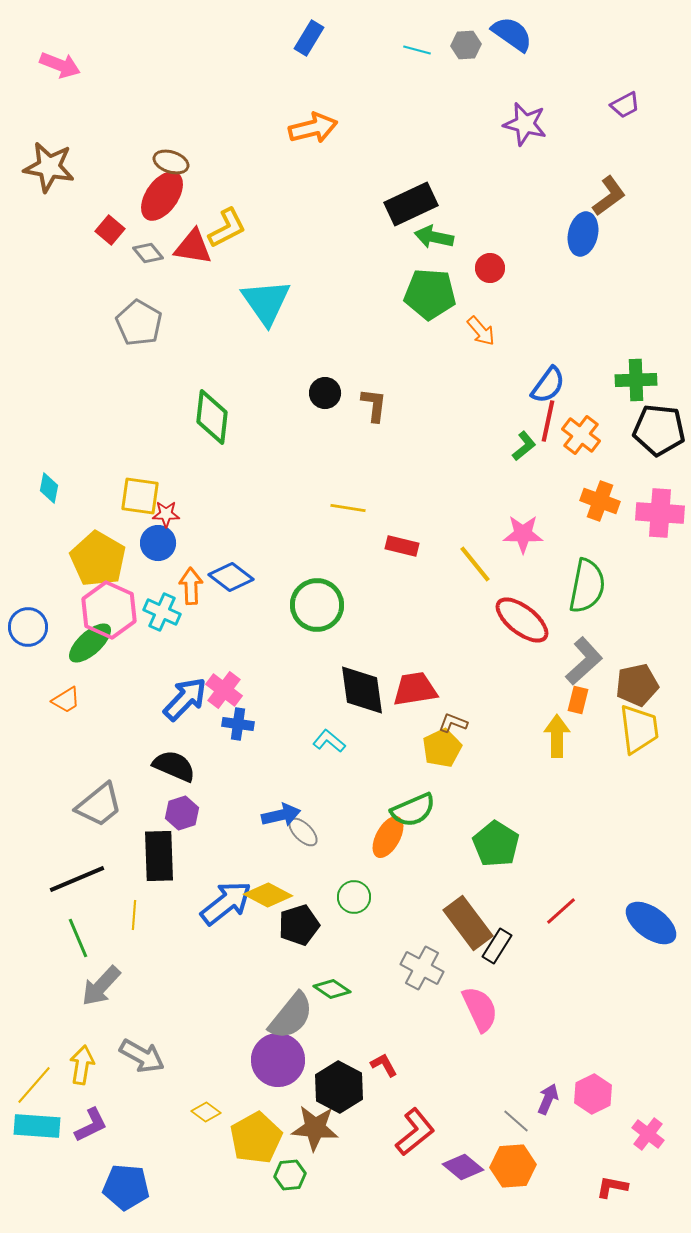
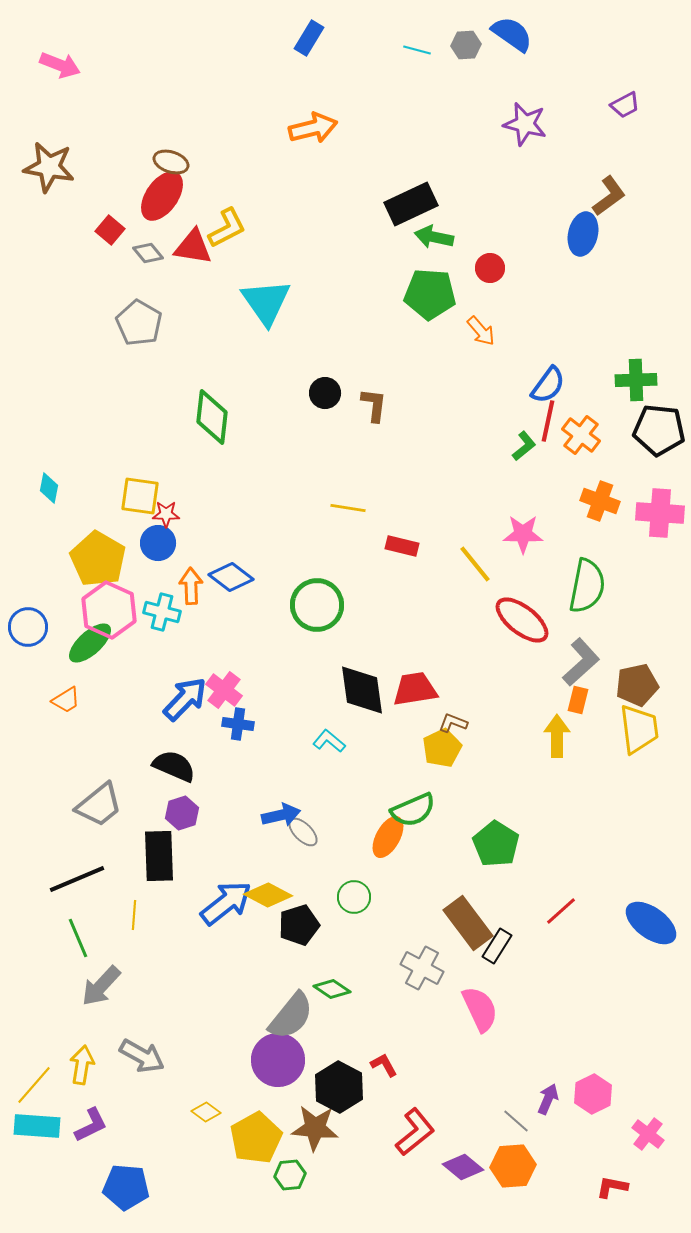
cyan cross at (162, 612): rotated 9 degrees counterclockwise
gray L-shape at (584, 661): moved 3 px left, 1 px down
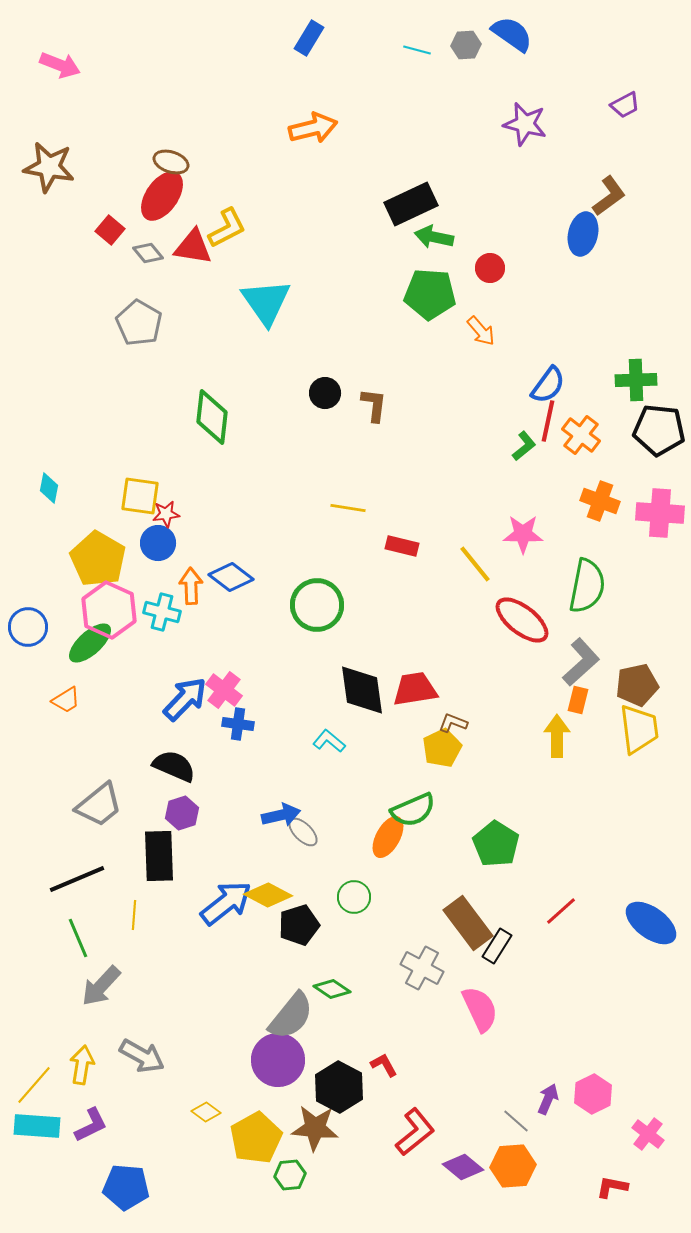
red star at (166, 514): rotated 8 degrees counterclockwise
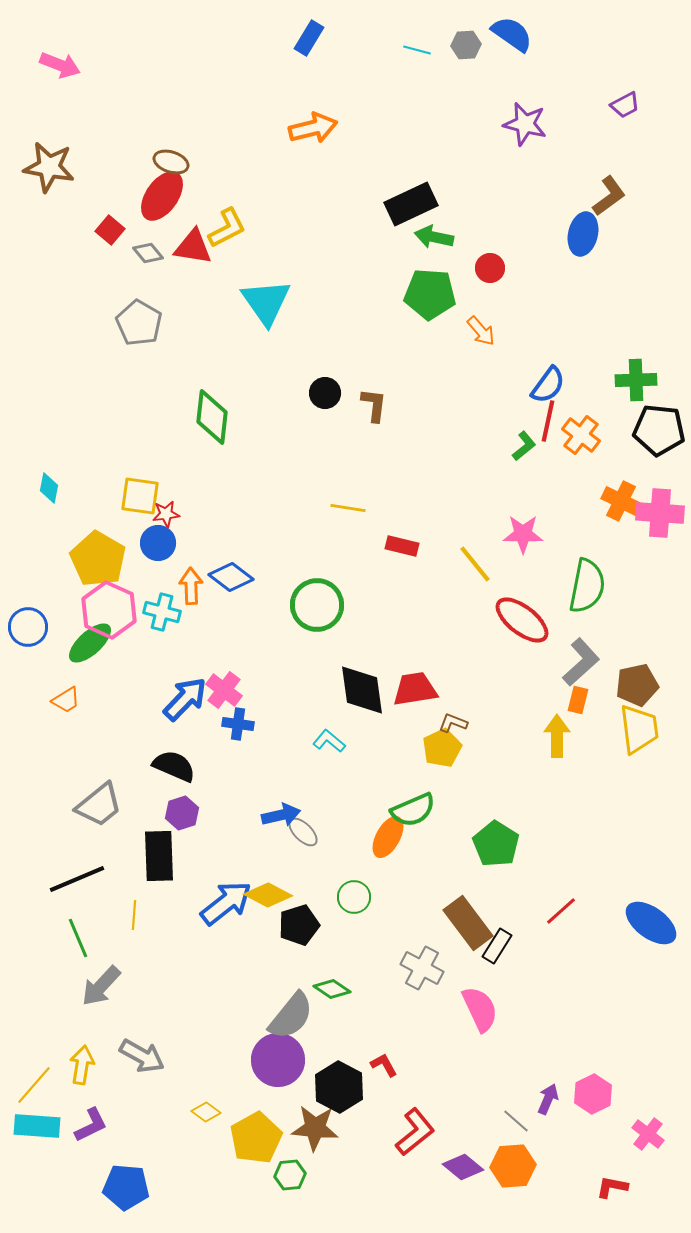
orange cross at (600, 501): moved 21 px right; rotated 6 degrees clockwise
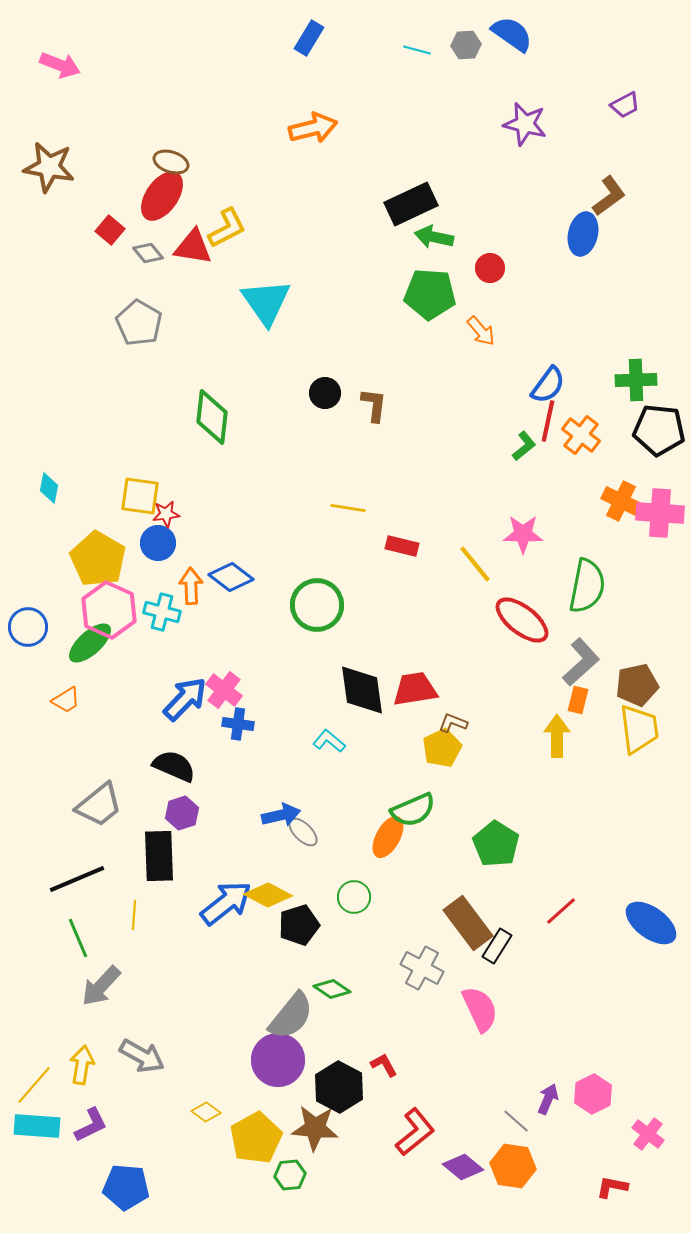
orange hexagon at (513, 1166): rotated 12 degrees clockwise
